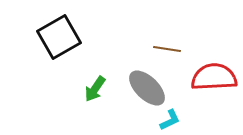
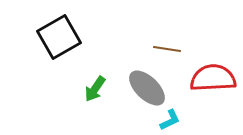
red semicircle: moved 1 px left, 1 px down
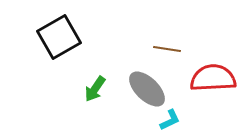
gray ellipse: moved 1 px down
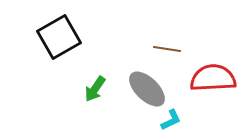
cyan L-shape: moved 1 px right
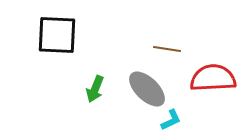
black square: moved 2 px left, 2 px up; rotated 33 degrees clockwise
green arrow: rotated 12 degrees counterclockwise
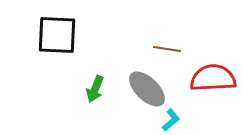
cyan L-shape: rotated 15 degrees counterclockwise
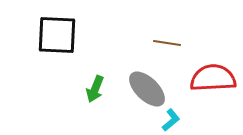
brown line: moved 6 px up
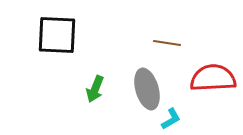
gray ellipse: rotated 30 degrees clockwise
cyan L-shape: moved 1 px up; rotated 10 degrees clockwise
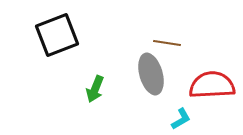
black square: rotated 24 degrees counterclockwise
red semicircle: moved 1 px left, 7 px down
gray ellipse: moved 4 px right, 15 px up
cyan L-shape: moved 10 px right
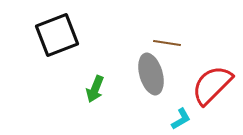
red semicircle: rotated 42 degrees counterclockwise
